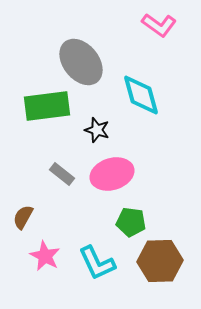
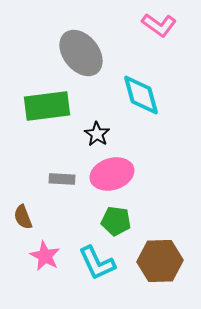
gray ellipse: moved 9 px up
black star: moved 4 px down; rotated 15 degrees clockwise
gray rectangle: moved 5 px down; rotated 35 degrees counterclockwise
brown semicircle: rotated 50 degrees counterclockwise
green pentagon: moved 15 px left, 1 px up
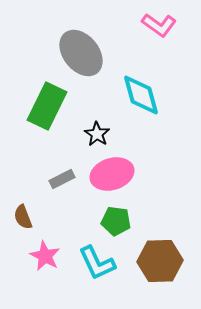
green rectangle: rotated 57 degrees counterclockwise
gray rectangle: rotated 30 degrees counterclockwise
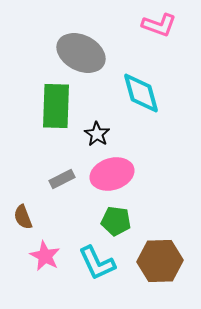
pink L-shape: rotated 16 degrees counterclockwise
gray ellipse: rotated 24 degrees counterclockwise
cyan diamond: moved 2 px up
green rectangle: moved 9 px right; rotated 24 degrees counterclockwise
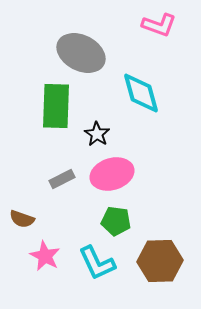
brown semicircle: moved 1 px left, 2 px down; rotated 50 degrees counterclockwise
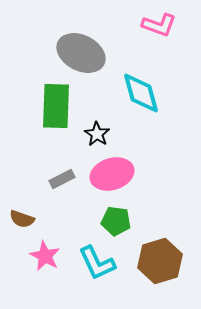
brown hexagon: rotated 15 degrees counterclockwise
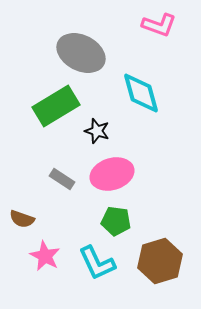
green rectangle: rotated 57 degrees clockwise
black star: moved 3 px up; rotated 15 degrees counterclockwise
gray rectangle: rotated 60 degrees clockwise
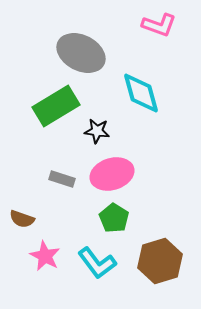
black star: rotated 10 degrees counterclockwise
gray rectangle: rotated 15 degrees counterclockwise
green pentagon: moved 2 px left, 3 px up; rotated 24 degrees clockwise
cyan L-shape: rotated 12 degrees counterclockwise
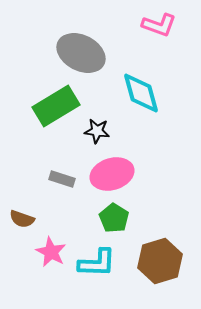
pink star: moved 6 px right, 4 px up
cyan L-shape: rotated 51 degrees counterclockwise
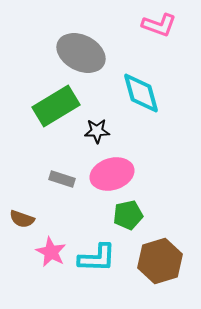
black star: rotated 10 degrees counterclockwise
green pentagon: moved 14 px right, 3 px up; rotated 28 degrees clockwise
cyan L-shape: moved 5 px up
